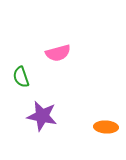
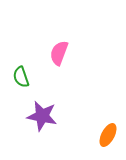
pink semicircle: moved 1 px right; rotated 125 degrees clockwise
orange ellipse: moved 2 px right, 8 px down; rotated 65 degrees counterclockwise
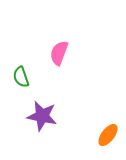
orange ellipse: rotated 10 degrees clockwise
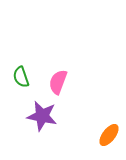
pink semicircle: moved 1 px left, 29 px down
orange ellipse: moved 1 px right
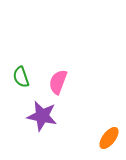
orange ellipse: moved 3 px down
